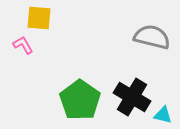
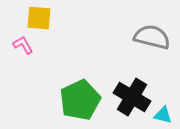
green pentagon: rotated 12 degrees clockwise
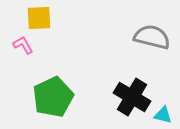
yellow square: rotated 8 degrees counterclockwise
green pentagon: moved 27 px left, 3 px up
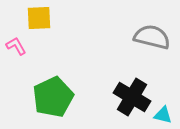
pink L-shape: moved 7 px left, 1 px down
